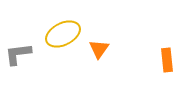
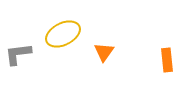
orange triangle: moved 5 px right, 3 px down
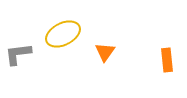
orange triangle: moved 1 px right
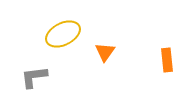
gray L-shape: moved 16 px right, 23 px down
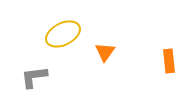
orange rectangle: moved 2 px right, 1 px down
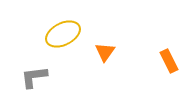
orange rectangle: rotated 20 degrees counterclockwise
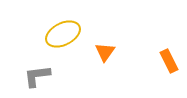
gray L-shape: moved 3 px right, 1 px up
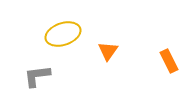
yellow ellipse: rotated 8 degrees clockwise
orange triangle: moved 3 px right, 1 px up
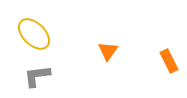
yellow ellipse: moved 29 px left; rotated 64 degrees clockwise
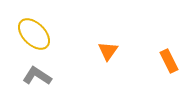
gray L-shape: rotated 40 degrees clockwise
